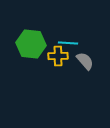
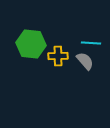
cyan line: moved 23 px right
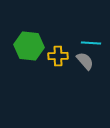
green hexagon: moved 2 px left, 2 px down
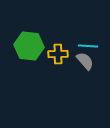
cyan line: moved 3 px left, 3 px down
yellow cross: moved 2 px up
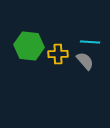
cyan line: moved 2 px right, 4 px up
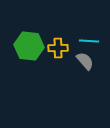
cyan line: moved 1 px left, 1 px up
yellow cross: moved 6 px up
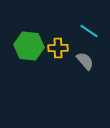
cyan line: moved 10 px up; rotated 30 degrees clockwise
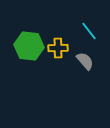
cyan line: rotated 18 degrees clockwise
